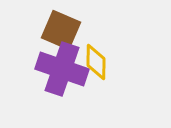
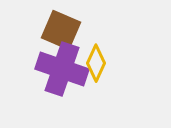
yellow diamond: moved 1 px down; rotated 24 degrees clockwise
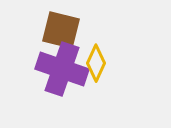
brown square: rotated 9 degrees counterclockwise
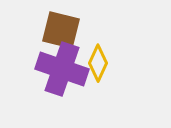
yellow diamond: moved 2 px right
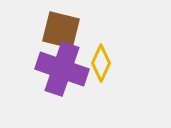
yellow diamond: moved 3 px right
